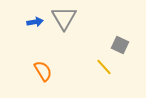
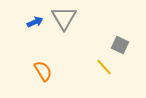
blue arrow: rotated 14 degrees counterclockwise
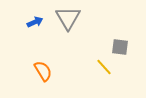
gray triangle: moved 4 px right
gray square: moved 2 px down; rotated 18 degrees counterclockwise
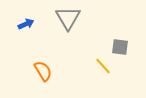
blue arrow: moved 9 px left, 2 px down
yellow line: moved 1 px left, 1 px up
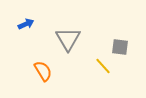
gray triangle: moved 21 px down
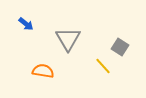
blue arrow: rotated 63 degrees clockwise
gray square: rotated 24 degrees clockwise
orange semicircle: rotated 50 degrees counterclockwise
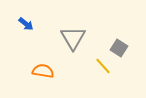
gray triangle: moved 5 px right, 1 px up
gray square: moved 1 px left, 1 px down
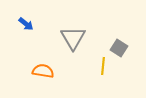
yellow line: rotated 48 degrees clockwise
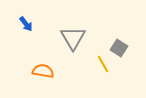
blue arrow: rotated 14 degrees clockwise
yellow line: moved 2 px up; rotated 36 degrees counterclockwise
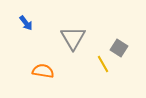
blue arrow: moved 1 px up
